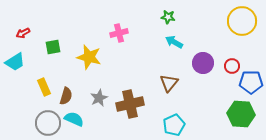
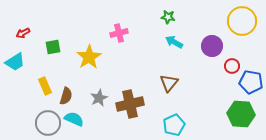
yellow star: rotated 25 degrees clockwise
purple circle: moved 9 px right, 17 px up
blue pentagon: rotated 10 degrees clockwise
yellow rectangle: moved 1 px right, 1 px up
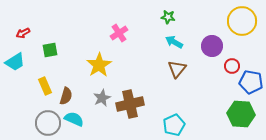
pink cross: rotated 18 degrees counterclockwise
green square: moved 3 px left, 3 px down
yellow star: moved 10 px right, 8 px down
brown triangle: moved 8 px right, 14 px up
gray star: moved 3 px right
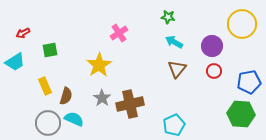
yellow circle: moved 3 px down
red circle: moved 18 px left, 5 px down
blue pentagon: moved 2 px left; rotated 20 degrees counterclockwise
gray star: rotated 12 degrees counterclockwise
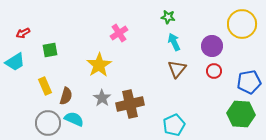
cyan arrow: rotated 36 degrees clockwise
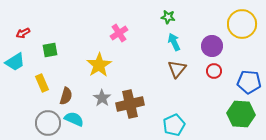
blue pentagon: rotated 15 degrees clockwise
yellow rectangle: moved 3 px left, 3 px up
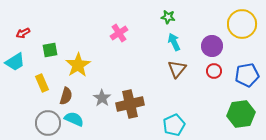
yellow star: moved 21 px left
blue pentagon: moved 2 px left, 7 px up; rotated 15 degrees counterclockwise
green hexagon: rotated 12 degrees counterclockwise
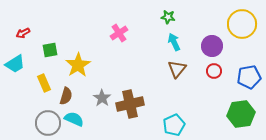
cyan trapezoid: moved 2 px down
blue pentagon: moved 2 px right, 2 px down
yellow rectangle: moved 2 px right
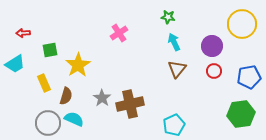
red arrow: rotated 24 degrees clockwise
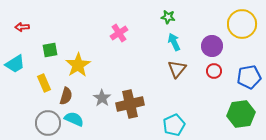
red arrow: moved 1 px left, 6 px up
